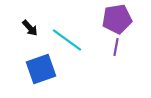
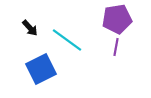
blue square: rotated 8 degrees counterclockwise
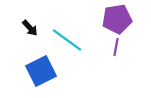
blue square: moved 2 px down
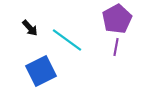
purple pentagon: rotated 20 degrees counterclockwise
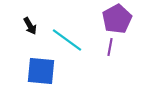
black arrow: moved 2 px up; rotated 12 degrees clockwise
purple line: moved 6 px left
blue square: rotated 32 degrees clockwise
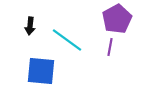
black arrow: rotated 36 degrees clockwise
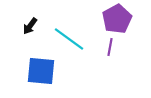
black arrow: rotated 30 degrees clockwise
cyan line: moved 2 px right, 1 px up
